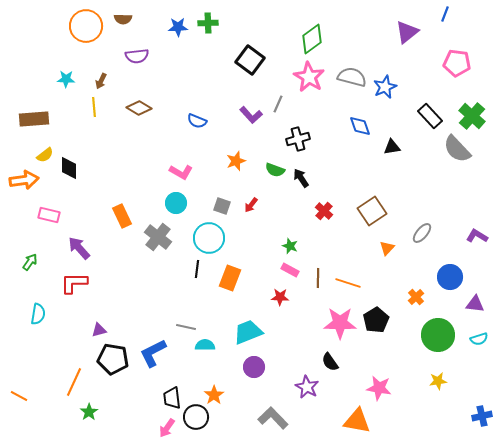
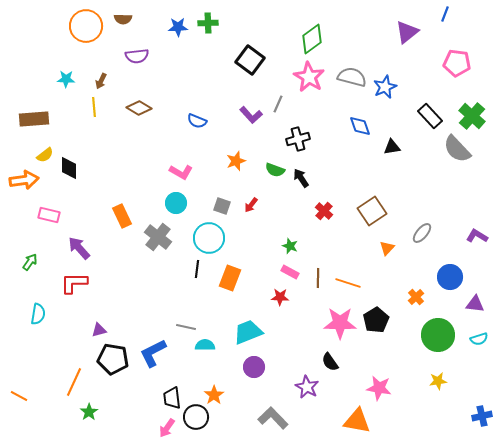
pink rectangle at (290, 270): moved 2 px down
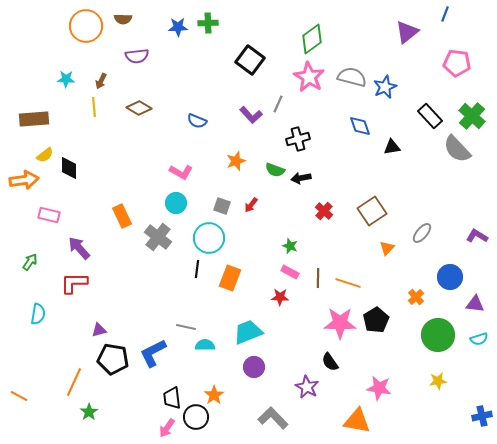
black arrow at (301, 178): rotated 66 degrees counterclockwise
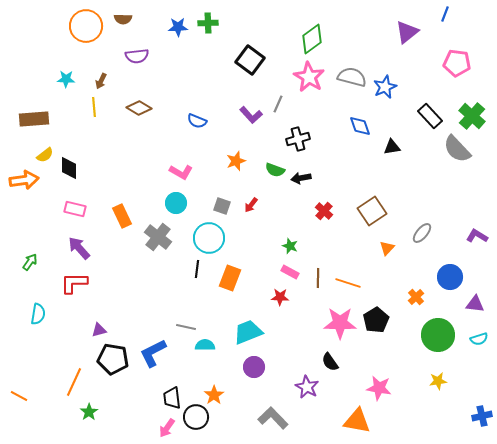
pink rectangle at (49, 215): moved 26 px right, 6 px up
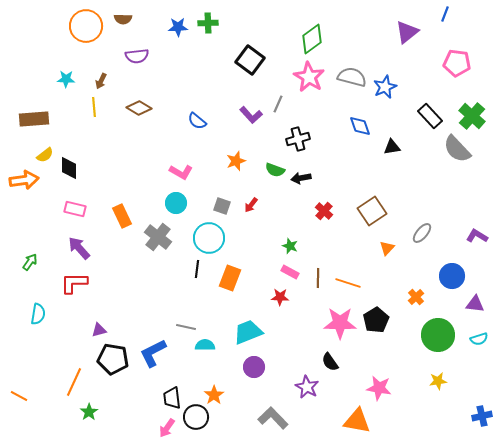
blue semicircle at (197, 121): rotated 18 degrees clockwise
blue circle at (450, 277): moved 2 px right, 1 px up
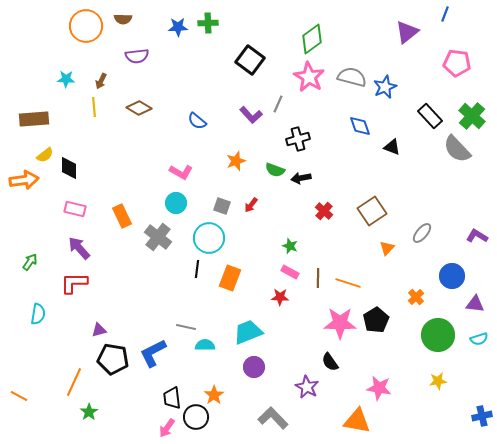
black triangle at (392, 147): rotated 30 degrees clockwise
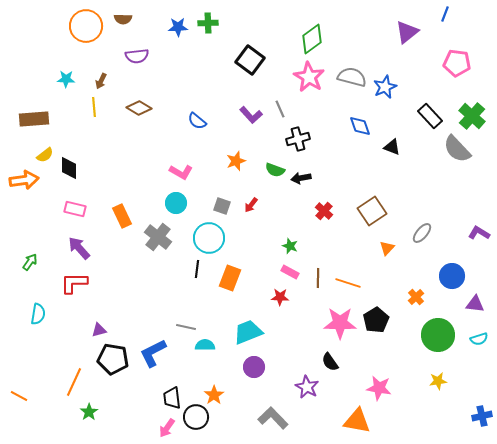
gray line at (278, 104): moved 2 px right, 5 px down; rotated 48 degrees counterclockwise
purple L-shape at (477, 236): moved 2 px right, 3 px up
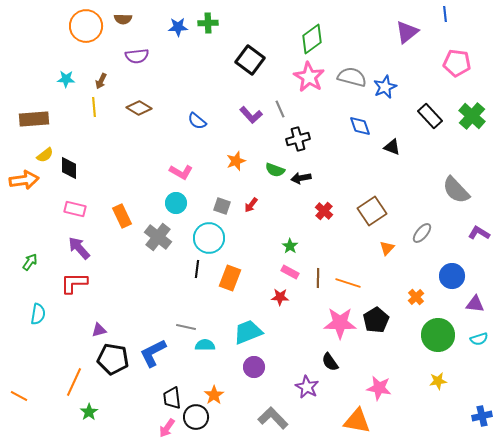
blue line at (445, 14): rotated 28 degrees counterclockwise
gray semicircle at (457, 149): moved 1 px left, 41 px down
green star at (290, 246): rotated 14 degrees clockwise
